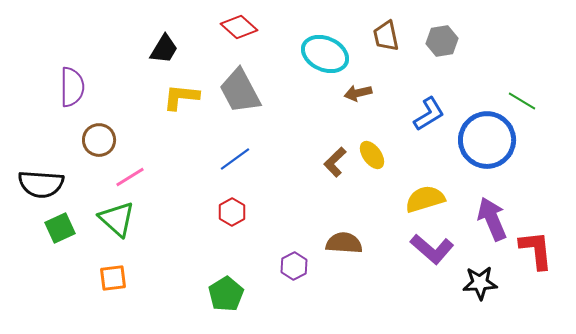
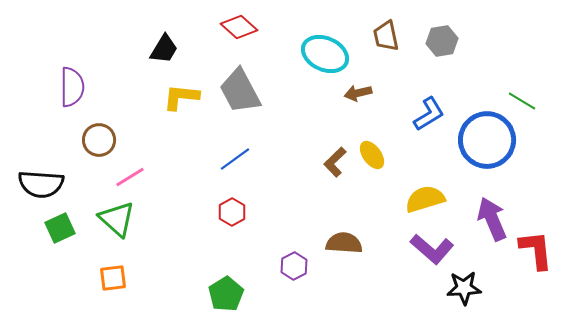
black star: moved 16 px left, 5 px down
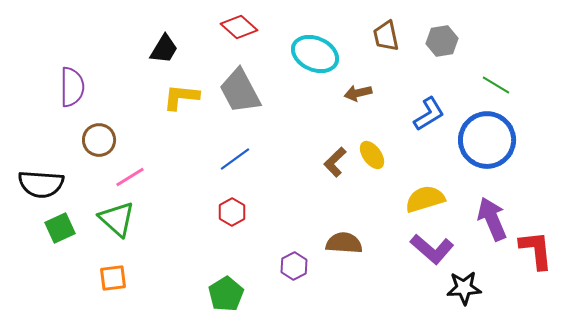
cyan ellipse: moved 10 px left
green line: moved 26 px left, 16 px up
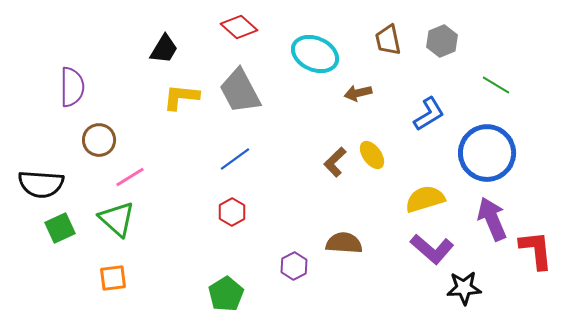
brown trapezoid: moved 2 px right, 4 px down
gray hexagon: rotated 12 degrees counterclockwise
blue circle: moved 13 px down
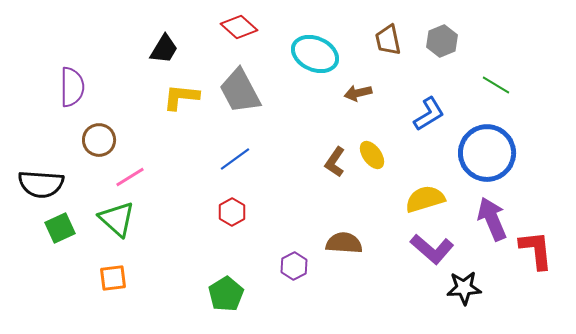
brown L-shape: rotated 12 degrees counterclockwise
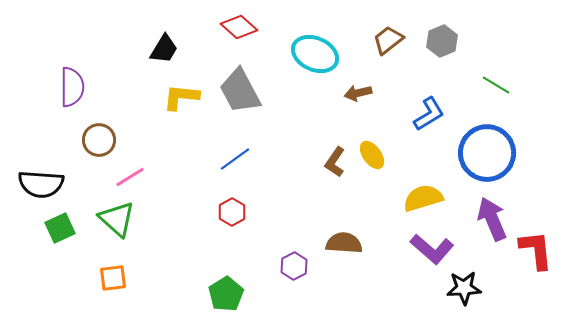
brown trapezoid: rotated 64 degrees clockwise
yellow semicircle: moved 2 px left, 1 px up
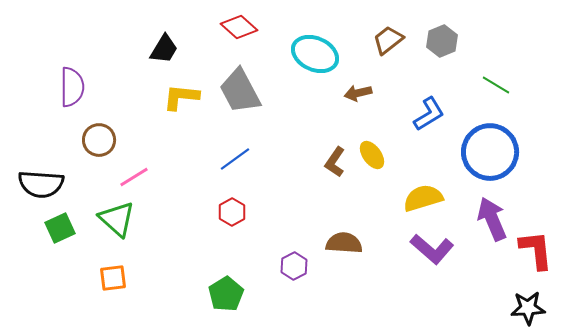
blue circle: moved 3 px right, 1 px up
pink line: moved 4 px right
black star: moved 64 px right, 20 px down
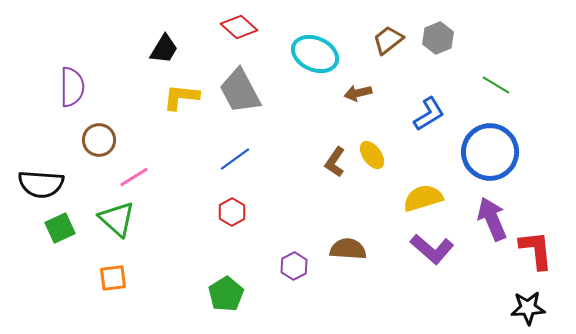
gray hexagon: moved 4 px left, 3 px up
brown semicircle: moved 4 px right, 6 px down
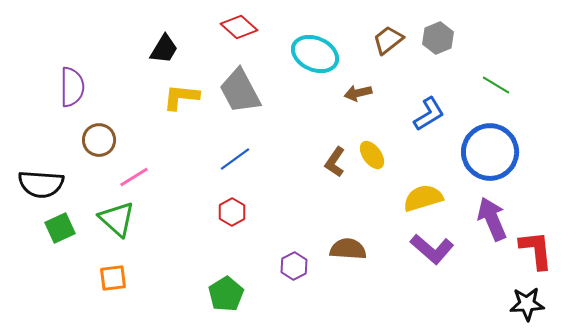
black star: moved 1 px left, 4 px up
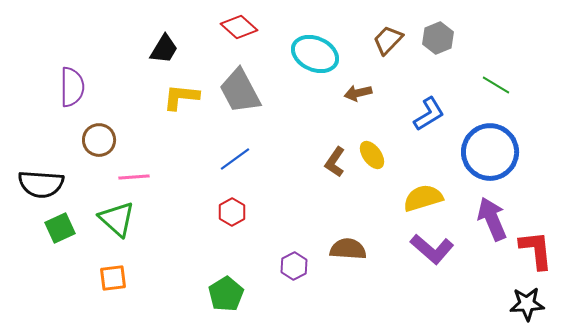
brown trapezoid: rotated 8 degrees counterclockwise
pink line: rotated 28 degrees clockwise
